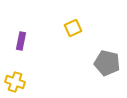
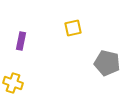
yellow square: rotated 12 degrees clockwise
yellow cross: moved 2 px left, 1 px down
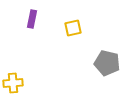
purple rectangle: moved 11 px right, 22 px up
yellow cross: rotated 24 degrees counterclockwise
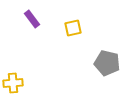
purple rectangle: rotated 48 degrees counterclockwise
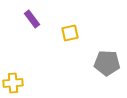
yellow square: moved 3 px left, 5 px down
gray pentagon: rotated 10 degrees counterclockwise
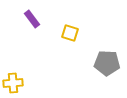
yellow square: rotated 30 degrees clockwise
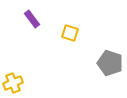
gray pentagon: moved 3 px right; rotated 15 degrees clockwise
yellow cross: rotated 18 degrees counterclockwise
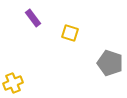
purple rectangle: moved 1 px right, 1 px up
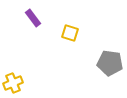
gray pentagon: rotated 10 degrees counterclockwise
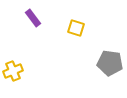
yellow square: moved 6 px right, 5 px up
yellow cross: moved 12 px up
